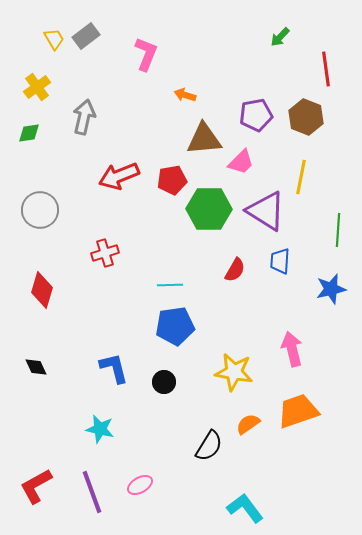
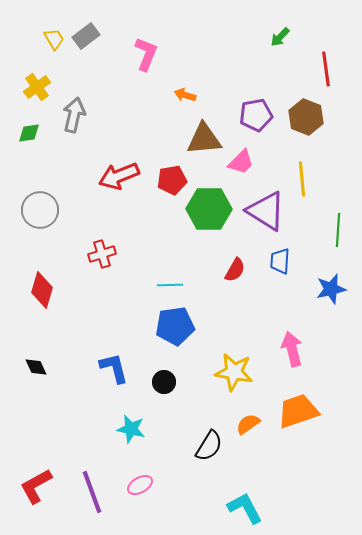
gray arrow: moved 10 px left, 2 px up
yellow line: moved 1 px right, 2 px down; rotated 16 degrees counterclockwise
red cross: moved 3 px left, 1 px down
cyan star: moved 31 px right
cyan L-shape: rotated 9 degrees clockwise
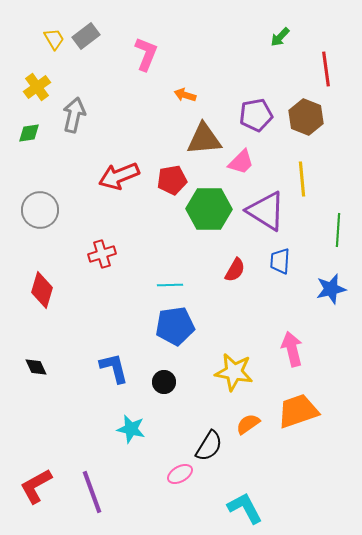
pink ellipse: moved 40 px right, 11 px up
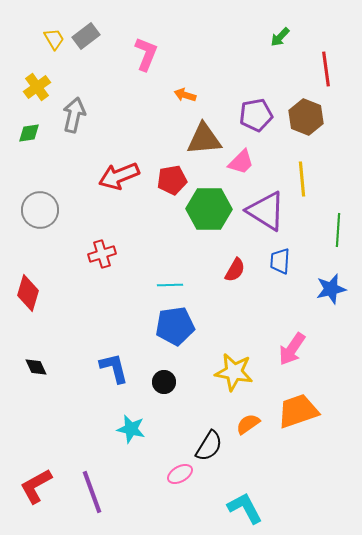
red diamond: moved 14 px left, 3 px down
pink arrow: rotated 132 degrees counterclockwise
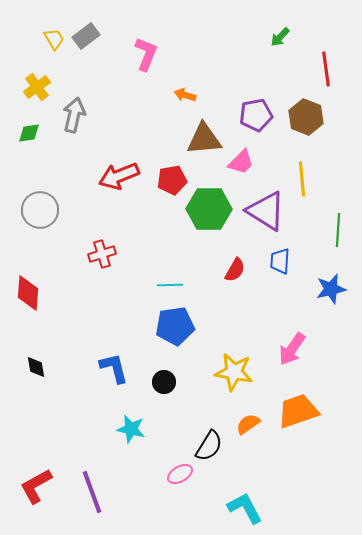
red diamond: rotated 12 degrees counterclockwise
black diamond: rotated 15 degrees clockwise
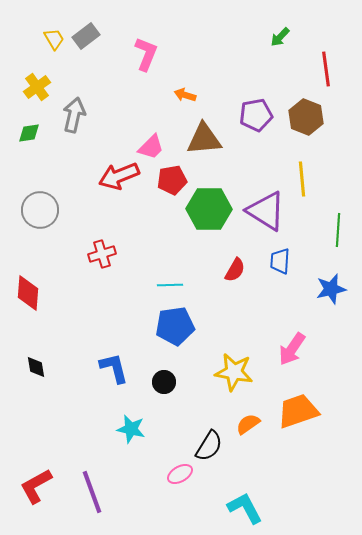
pink trapezoid: moved 90 px left, 15 px up
